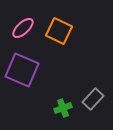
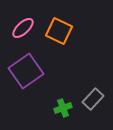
purple square: moved 4 px right, 1 px down; rotated 32 degrees clockwise
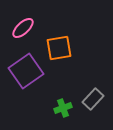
orange square: moved 17 px down; rotated 36 degrees counterclockwise
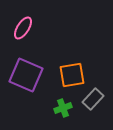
pink ellipse: rotated 15 degrees counterclockwise
orange square: moved 13 px right, 27 px down
purple square: moved 4 px down; rotated 32 degrees counterclockwise
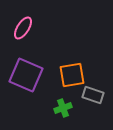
gray rectangle: moved 4 px up; rotated 65 degrees clockwise
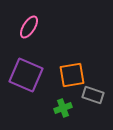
pink ellipse: moved 6 px right, 1 px up
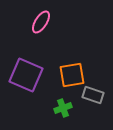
pink ellipse: moved 12 px right, 5 px up
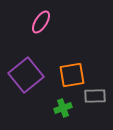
purple square: rotated 28 degrees clockwise
gray rectangle: moved 2 px right, 1 px down; rotated 20 degrees counterclockwise
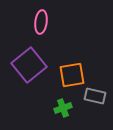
pink ellipse: rotated 25 degrees counterclockwise
purple square: moved 3 px right, 10 px up
gray rectangle: rotated 15 degrees clockwise
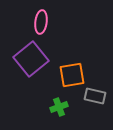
purple square: moved 2 px right, 6 px up
green cross: moved 4 px left, 1 px up
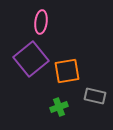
orange square: moved 5 px left, 4 px up
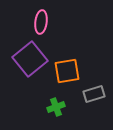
purple square: moved 1 px left
gray rectangle: moved 1 px left, 2 px up; rotated 30 degrees counterclockwise
green cross: moved 3 px left
